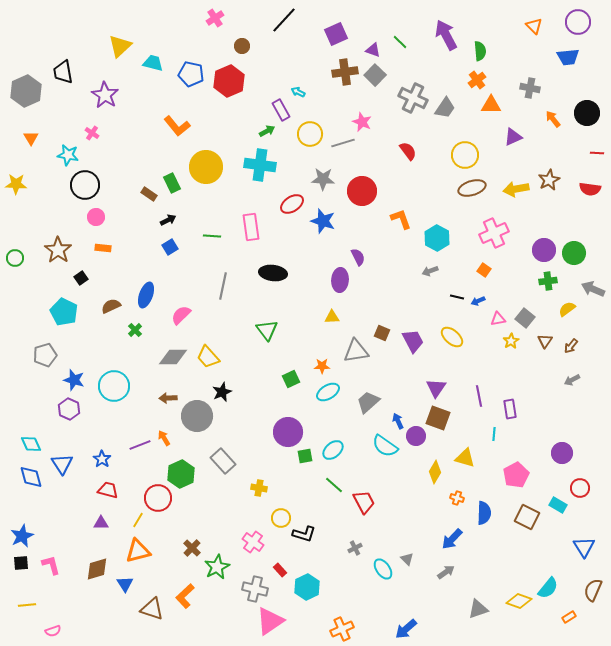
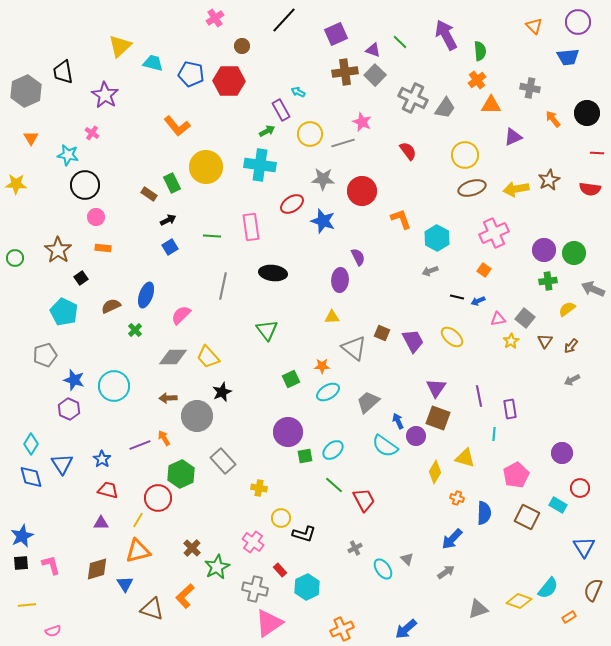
red hexagon at (229, 81): rotated 24 degrees clockwise
gray triangle at (356, 351): moved 2 px left, 3 px up; rotated 48 degrees clockwise
cyan diamond at (31, 444): rotated 55 degrees clockwise
red trapezoid at (364, 502): moved 2 px up
pink triangle at (270, 621): moved 1 px left, 2 px down
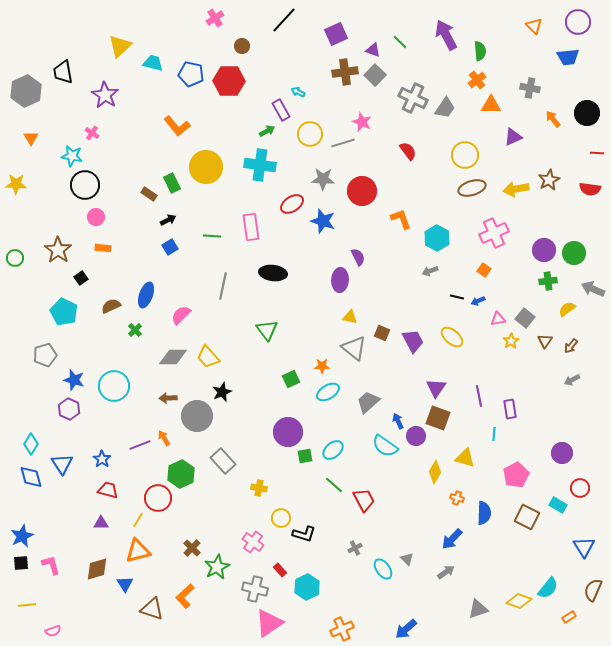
cyan star at (68, 155): moved 4 px right, 1 px down
yellow triangle at (332, 317): moved 18 px right; rotated 14 degrees clockwise
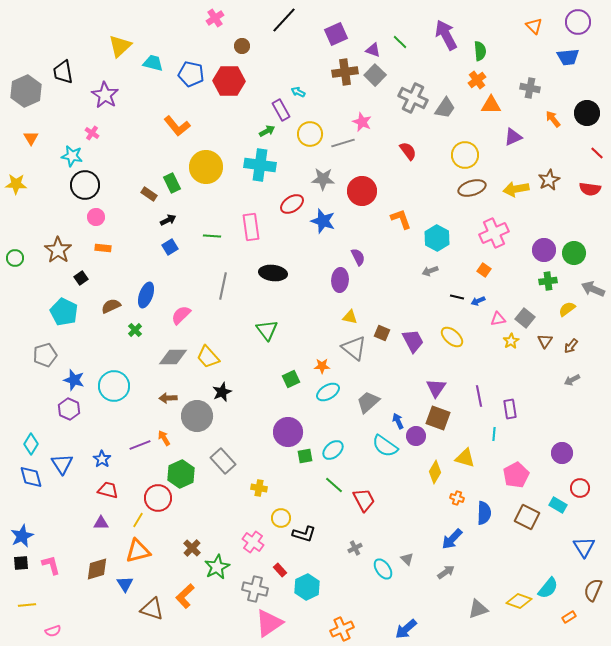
red line at (597, 153): rotated 40 degrees clockwise
